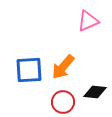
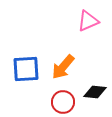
blue square: moved 3 px left, 1 px up
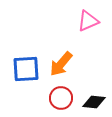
orange arrow: moved 2 px left, 3 px up
black diamond: moved 1 px left, 10 px down
red circle: moved 2 px left, 4 px up
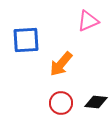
blue square: moved 29 px up
red circle: moved 5 px down
black diamond: moved 2 px right
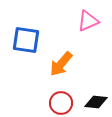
blue square: rotated 12 degrees clockwise
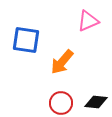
orange arrow: moved 1 px right, 2 px up
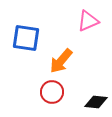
blue square: moved 2 px up
orange arrow: moved 1 px left, 1 px up
red circle: moved 9 px left, 11 px up
